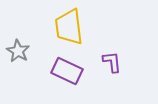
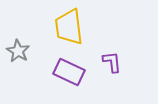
purple rectangle: moved 2 px right, 1 px down
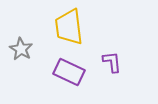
gray star: moved 3 px right, 2 px up
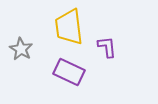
purple L-shape: moved 5 px left, 15 px up
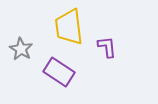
purple rectangle: moved 10 px left; rotated 8 degrees clockwise
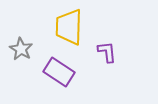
yellow trapezoid: rotated 9 degrees clockwise
purple L-shape: moved 5 px down
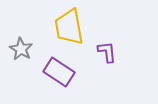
yellow trapezoid: rotated 12 degrees counterclockwise
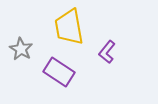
purple L-shape: rotated 135 degrees counterclockwise
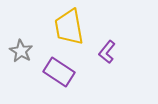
gray star: moved 2 px down
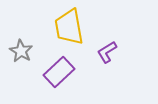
purple L-shape: rotated 20 degrees clockwise
purple rectangle: rotated 76 degrees counterclockwise
